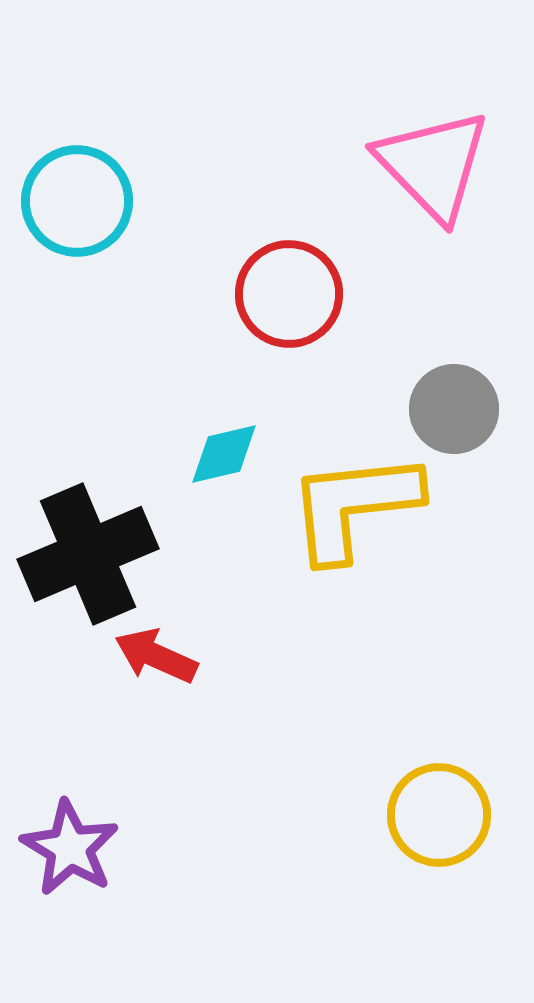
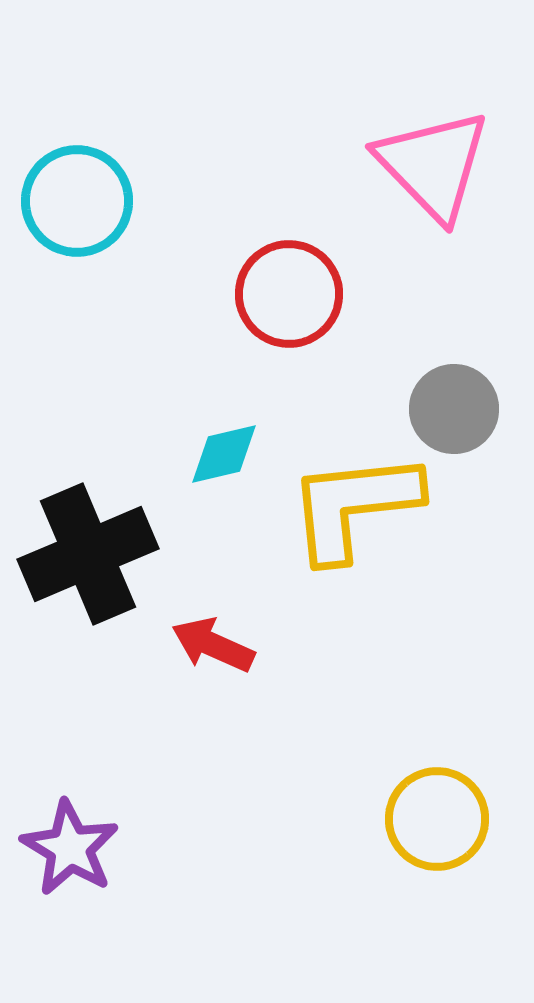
red arrow: moved 57 px right, 11 px up
yellow circle: moved 2 px left, 4 px down
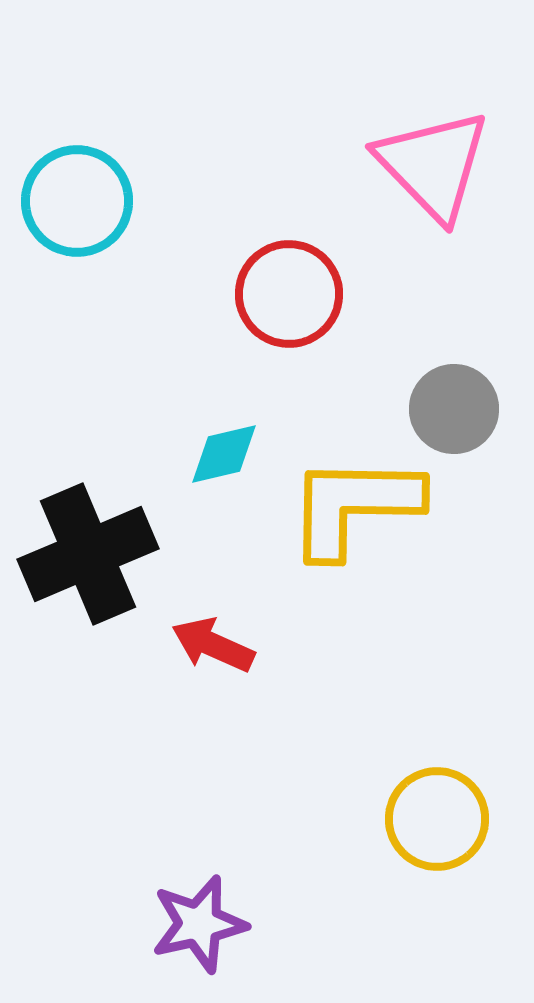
yellow L-shape: rotated 7 degrees clockwise
purple star: moved 129 px right, 76 px down; rotated 28 degrees clockwise
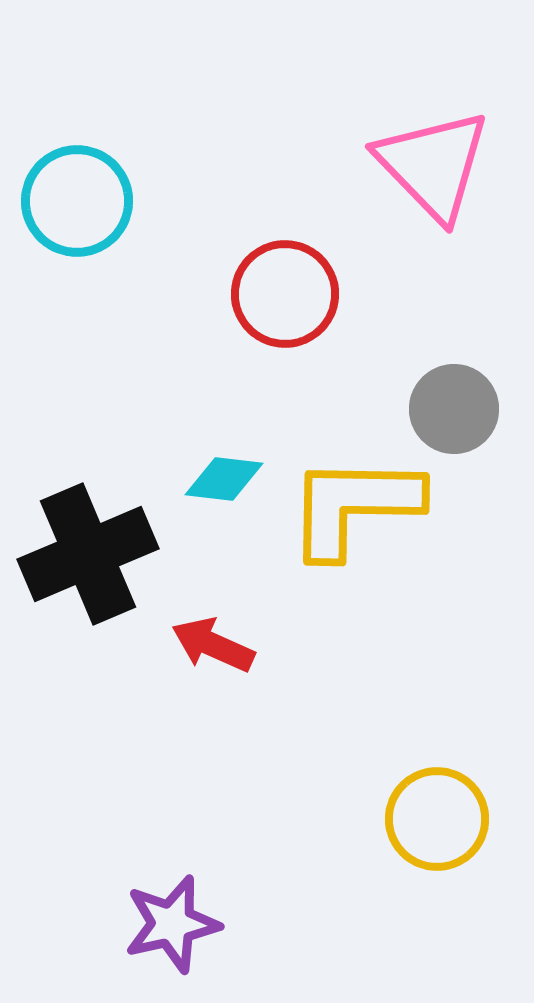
red circle: moved 4 px left
cyan diamond: moved 25 px down; rotated 20 degrees clockwise
purple star: moved 27 px left
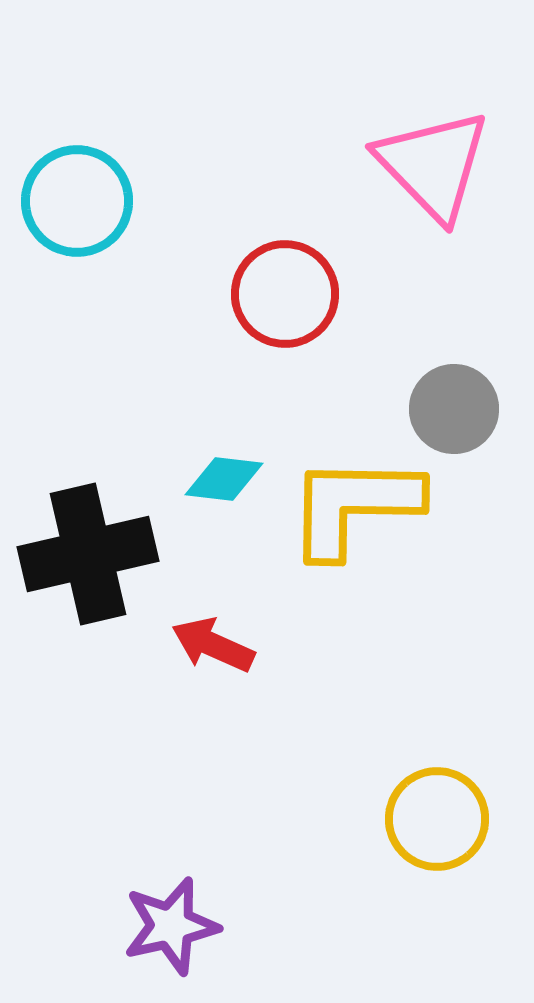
black cross: rotated 10 degrees clockwise
purple star: moved 1 px left, 2 px down
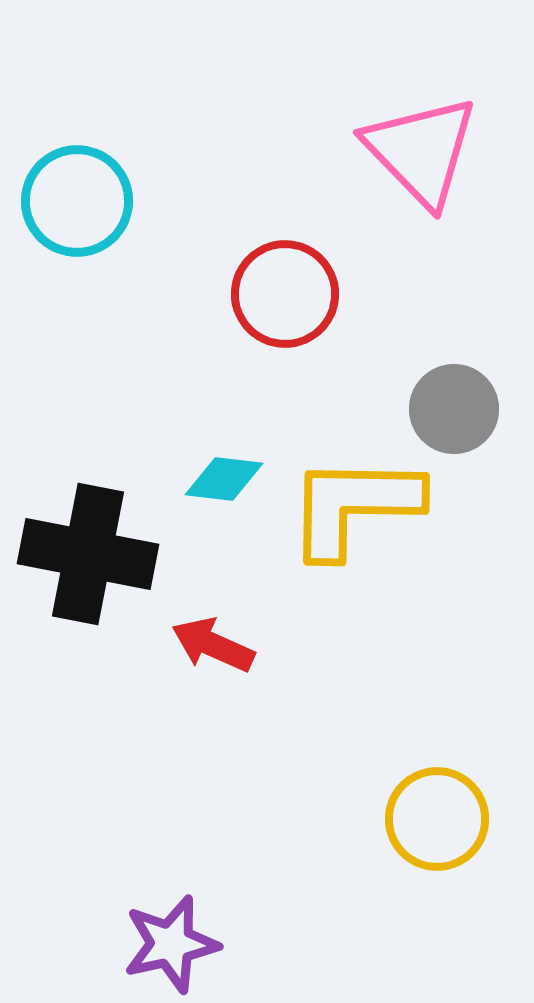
pink triangle: moved 12 px left, 14 px up
black cross: rotated 24 degrees clockwise
purple star: moved 18 px down
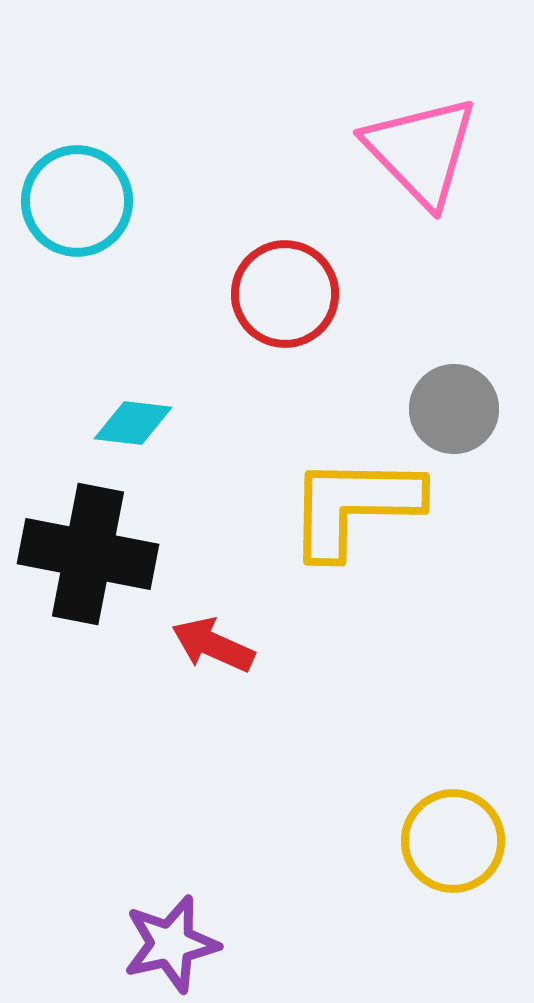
cyan diamond: moved 91 px left, 56 px up
yellow circle: moved 16 px right, 22 px down
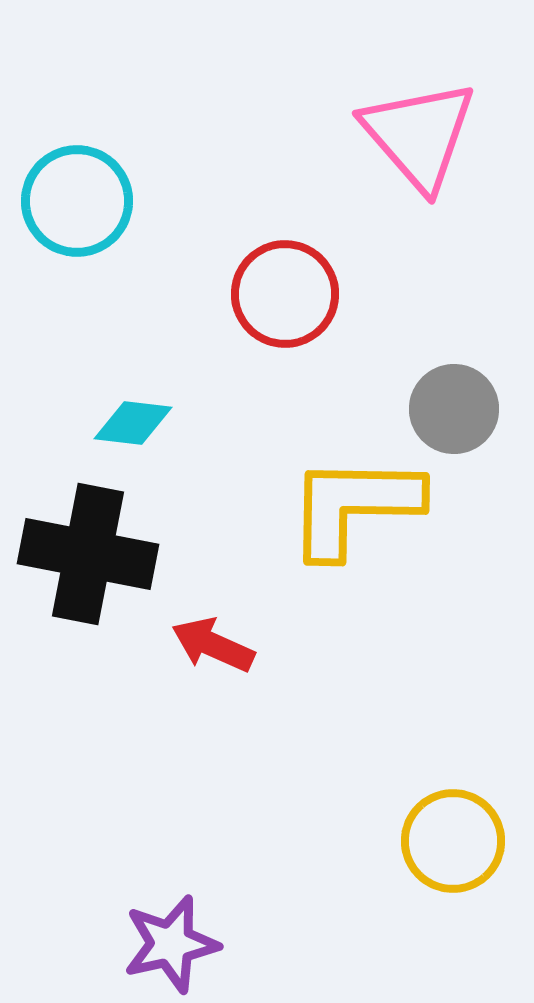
pink triangle: moved 2 px left, 16 px up; rotated 3 degrees clockwise
